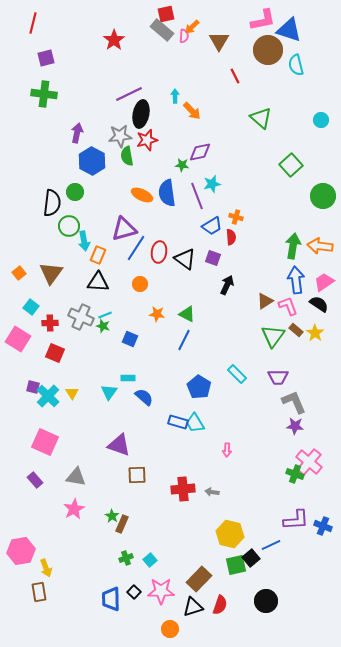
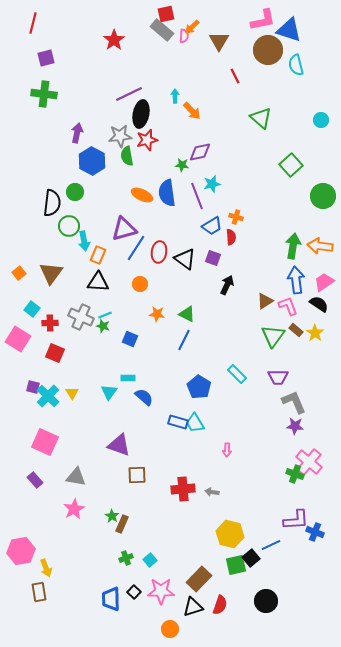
cyan square at (31, 307): moved 1 px right, 2 px down
blue cross at (323, 526): moved 8 px left, 6 px down
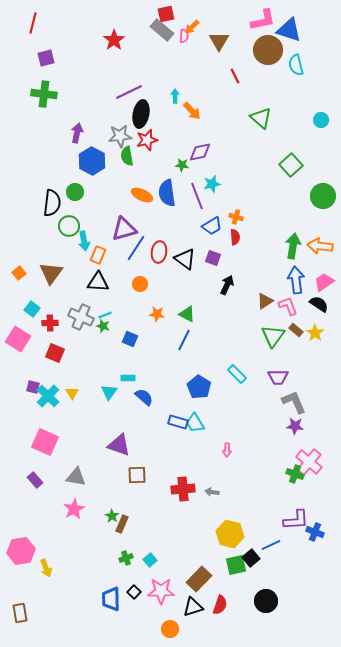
purple line at (129, 94): moved 2 px up
red semicircle at (231, 237): moved 4 px right
brown rectangle at (39, 592): moved 19 px left, 21 px down
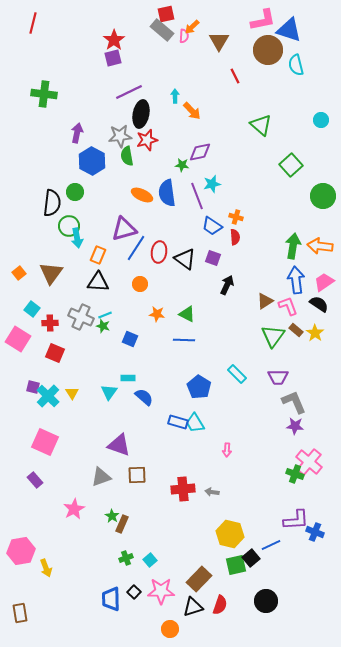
purple square at (46, 58): moved 67 px right
green triangle at (261, 118): moved 7 px down
blue trapezoid at (212, 226): rotated 65 degrees clockwise
cyan arrow at (84, 241): moved 7 px left, 3 px up
blue line at (184, 340): rotated 65 degrees clockwise
gray triangle at (76, 477): moved 25 px right; rotated 30 degrees counterclockwise
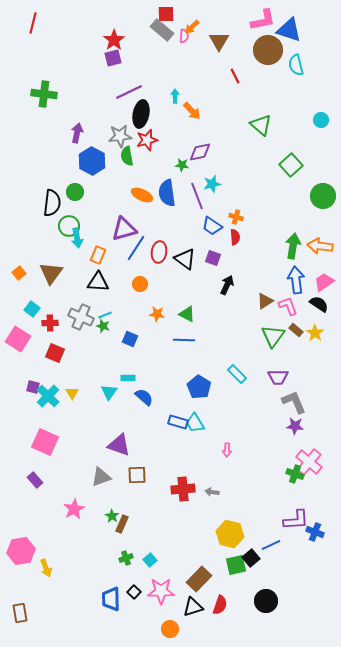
red square at (166, 14): rotated 12 degrees clockwise
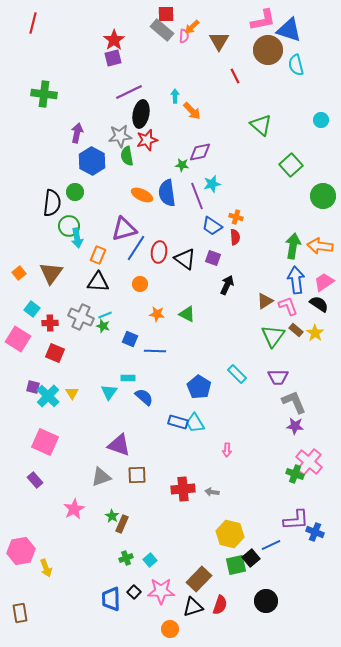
blue line at (184, 340): moved 29 px left, 11 px down
